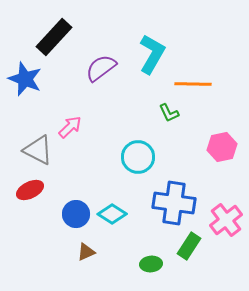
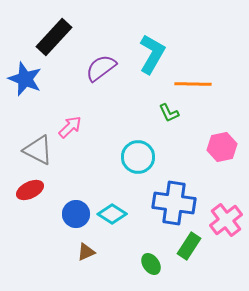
green ellipse: rotated 60 degrees clockwise
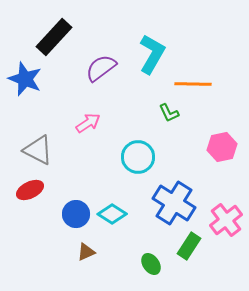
pink arrow: moved 18 px right, 4 px up; rotated 10 degrees clockwise
blue cross: rotated 24 degrees clockwise
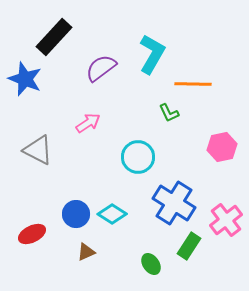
red ellipse: moved 2 px right, 44 px down
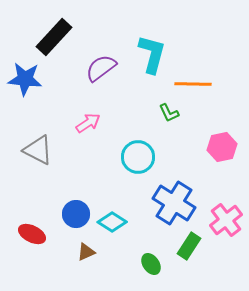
cyan L-shape: rotated 15 degrees counterclockwise
blue star: rotated 16 degrees counterclockwise
cyan diamond: moved 8 px down
red ellipse: rotated 52 degrees clockwise
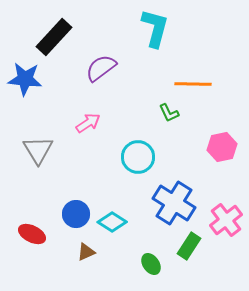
cyan L-shape: moved 3 px right, 26 px up
gray triangle: rotated 32 degrees clockwise
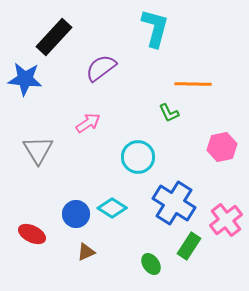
cyan diamond: moved 14 px up
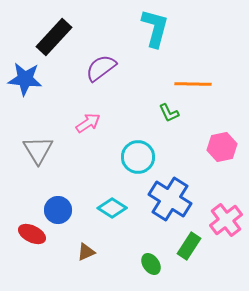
blue cross: moved 4 px left, 4 px up
blue circle: moved 18 px left, 4 px up
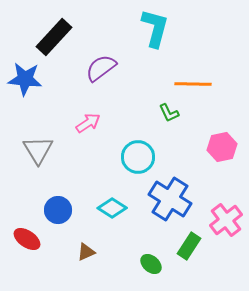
red ellipse: moved 5 px left, 5 px down; rotated 8 degrees clockwise
green ellipse: rotated 15 degrees counterclockwise
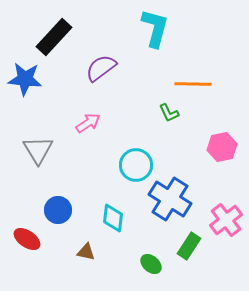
cyan circle: moved 2 px left, 8 px down
cyan diamond: moved 1 px right, 10 px down; rotated 64 degrees clockwise
brown triangle: rotated 36 degrees clockwise
